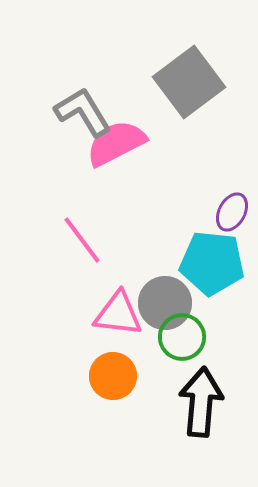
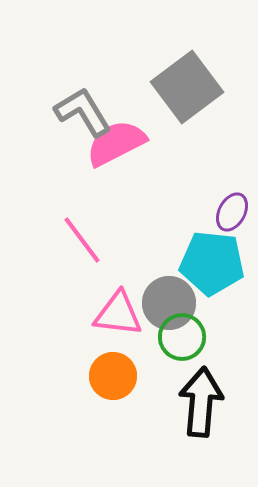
gray square: moved 2 px left, 5 px down
gray circle: moved 4 px right
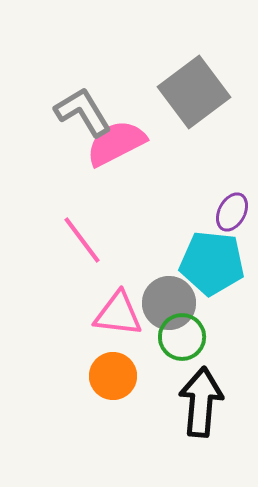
gray square: moved 7 px right, 5 px down
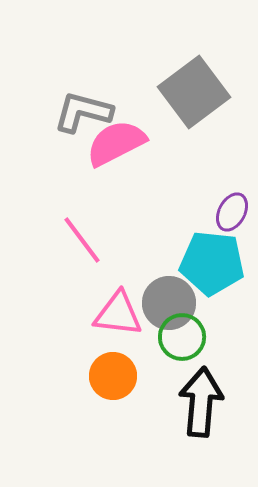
gray L-shape: rotated 44 degrees counterclockwise
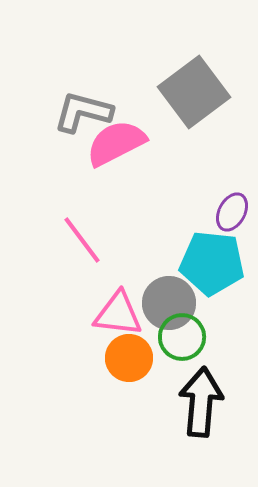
orange circle: moved 16 px right, 18 px up
